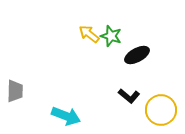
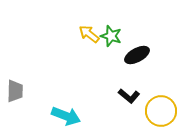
yellow circle: moved 1 px down
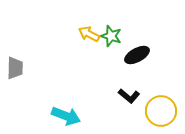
yellow arrow: rotated 10 degrees counterclockwise
gray trapezoid: moved 23 px up
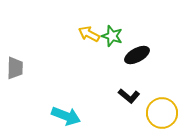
green star: moved 1 px right
yellow circle: moved 1 px right, 2 px down
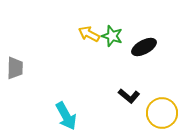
black ellipse: moved 7 px right, 8 px up
cyan arrow: rotated 40 degrees clockwise
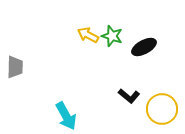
yellow arrow: moved 1 px left, 1 px down
gray trapezoid: moved 1 px up
yellow circle: moved 4 px up
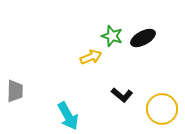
yellow arrow: moved 3 px right, 22 px down; rotated 130 degrees clockwise
black ellipse: moved 1 px left, 9 px up
gray trapezoid: moved 24 px down
black L-shape: moved 7 px left, 1 px up
cyan arrow: moved 2 px right
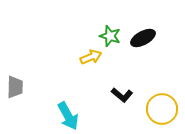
green star: moved 2 px left
gray trapezoid: moved 4 px up
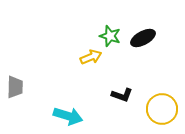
black L-shape: rotated 20 degrees counterclockwise
cyan arrow: rotated 44 degrees counterclockwise
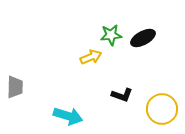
green star: moved 1 px right, 1 px up; rotated 25 degrees counterclockwise
